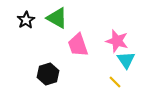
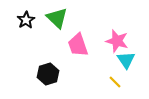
green triangle: rotated 15 degrees clockwise
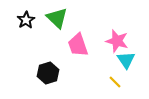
black hexagon: moved 1 px up
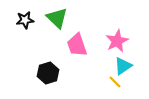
black star: moved 1 px left; rotated 24 degrees clockwise
pink star: rotated 30 degrees clockwise
pink trapezoid: moved 1 px left
cyan triangle: moved 3 px left, 6 px down; rotated 30 degrees clockwise
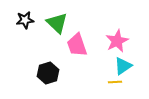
green triangle: moved 5 px down
yellow line: rotated 48 degrees counterclockwise
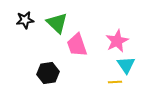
cyan triangle: moved 3 px right, 1 px up; rotated 30 degrees counterclockwise
black hexagon: rotated 10 degrees clockwise
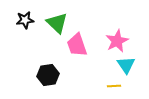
black hexagon: moved 2 px down
yellow line: moved 1 px left, 4 px down
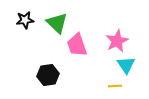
yellow line: moved 1 px right
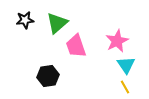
green triangle: rotated 35 degrees clockwise
pink trapezoid: moved 1 px left, 1 px down
black hexagon: moved 1 px down
yellow line: moved 10 px right, 1 px down; rotated 64 degrees clockwise
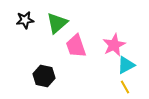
pink star: moved 3 px left, 4 px down
cyan triangle: rotated 36 degrees clockwise
black hexagon: moved 4 px left; rotated 20 degrees clockwise
